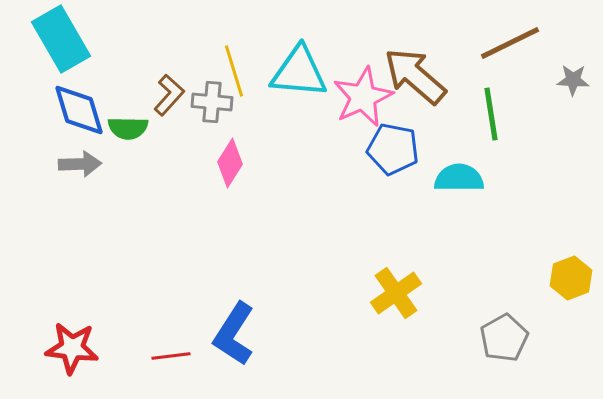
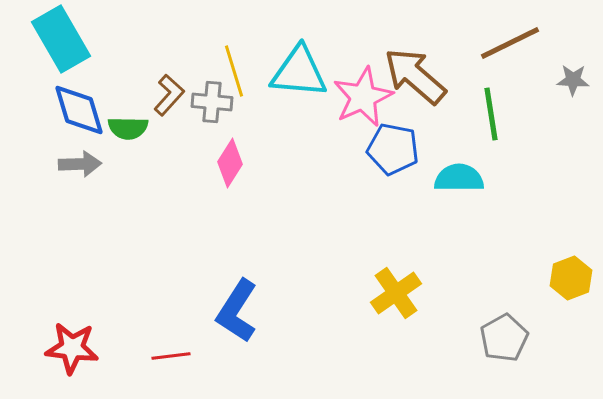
blue L-shape: moved 3 px right, 23 px up
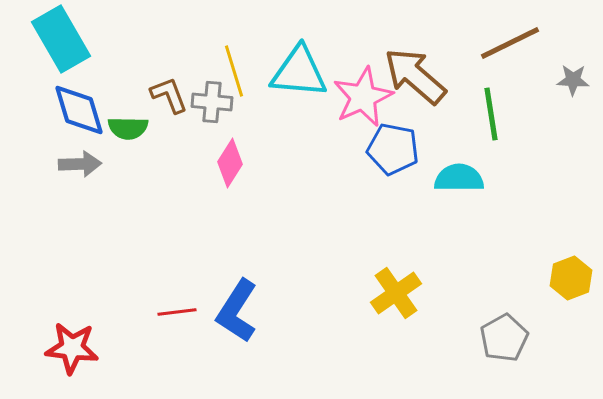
brown L-shape: rotated 63 degrees counterclockwise
red line: moved 6 px right, 44 px up
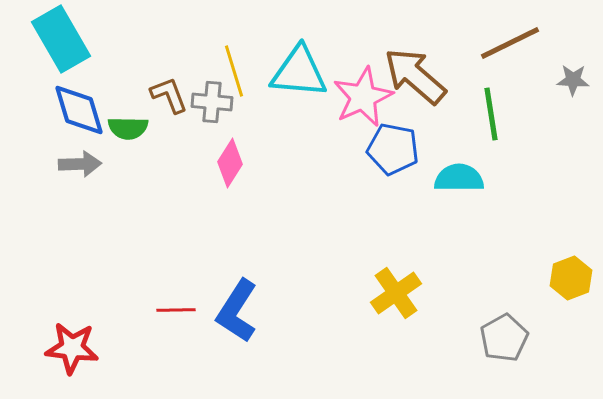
red line: moved 1 px left, 2 px up; rotated 6 degrees clockwise
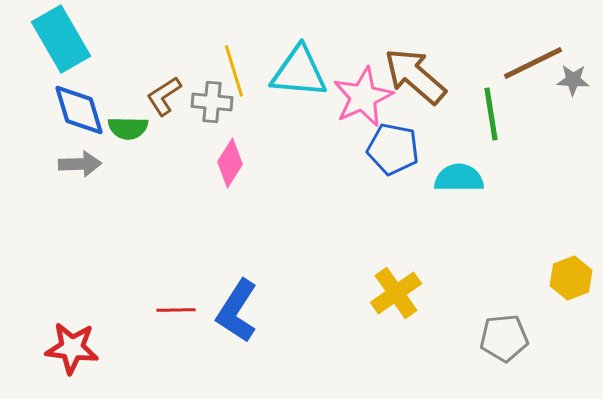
brown line: moved 23 px right, 20 px down
brown L-shape: moved 5 px left, 1 px down; rotated 102 degrees counterclockwise
gray pentagon: rotated 24 degrees clockwise
